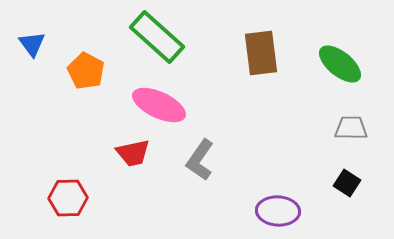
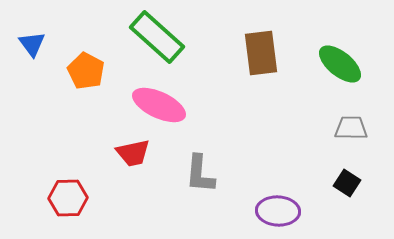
gray L-shape: moved 14 px down; rotated 30 degrees counterclockwise
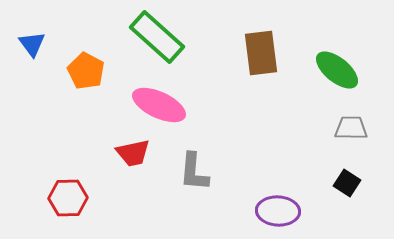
green ellipse: moved 3 px left, 6 px down
gray L-shape: moved 6 px left, 2 px up
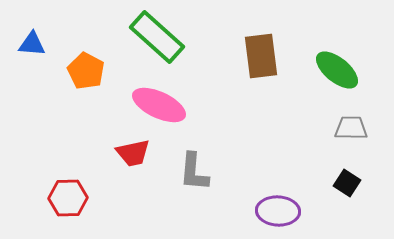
blue triangle: rotated 48 degrees counterclockwise
brown rectangle: moved 3 px down
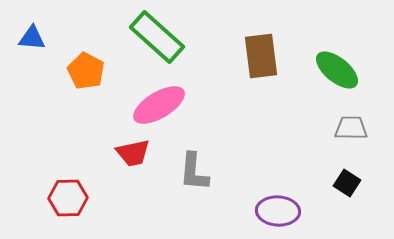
blue triangle: moved 6 px up
pink ellipse: rotated 56 degrees counterclockwise
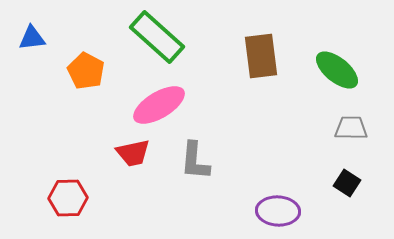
blue triangle: rotated 12 degrees counterclockwise
gray L-shape: moved 1 px right, 11 px up
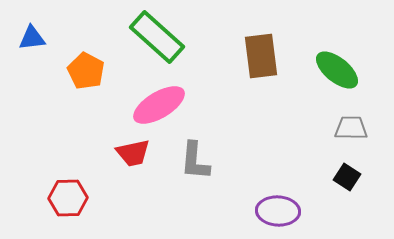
black square: moved 6 px up
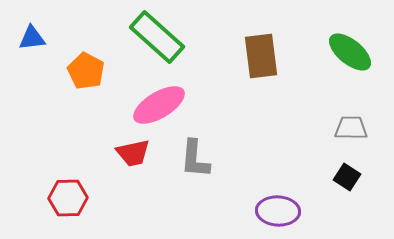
green ellipse: moved 13 px right, 18 px up
gray L-shape: moved 2 px up
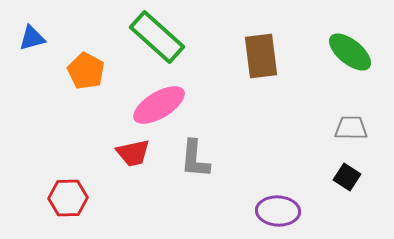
blue triangle: rotated 8 degrees counterclockwise
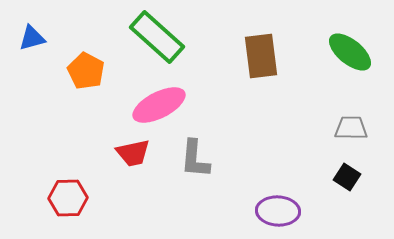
pink ellipse: rotated 4 degrees clockwise
